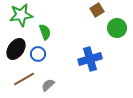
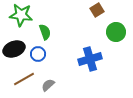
green star: rotated 15 degrees clockwise
green circle: moved 1 px left, 4 px down
black ellipse: moved 2 px left; rotated 35 degrees clockwise
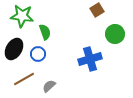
green star: moved 1 px right, 1 px down
green circle: moved 1 px left, 2 px down
black ellipse: rotated 40 degrees counterclockwise
gray semicircle: moved 1 px right, 1 px down
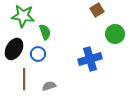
green star: moved 1 px right
brown line: rotated 60 degrees counterclockwise
gray semicircle: rotated 24 degrees clockwise
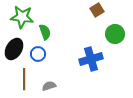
green star: moved 1 px left, 1 px down
blue cross: moved 1 px right
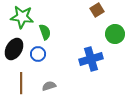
brown line: moved 3 px left, 4 px down
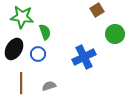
blue cross: moved 7 px left, 2 px up; rotated 10 degrees counterclockwise
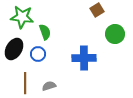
blue cross: moved 1 px down; rotated 25 degrees clockwise
brown line: moved 4 px right
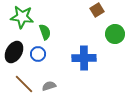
black ellipse: moved 3 px down
brown line: moved 1 px left, 1 px down; rotated 45 degrees counterclockwise
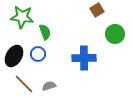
black ellipse: moved 4 px down
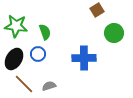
green star: moved 6 px left, 9 px down
green circle: moved 1 px left, 1 px up
black ellipse: moved 3 px down
